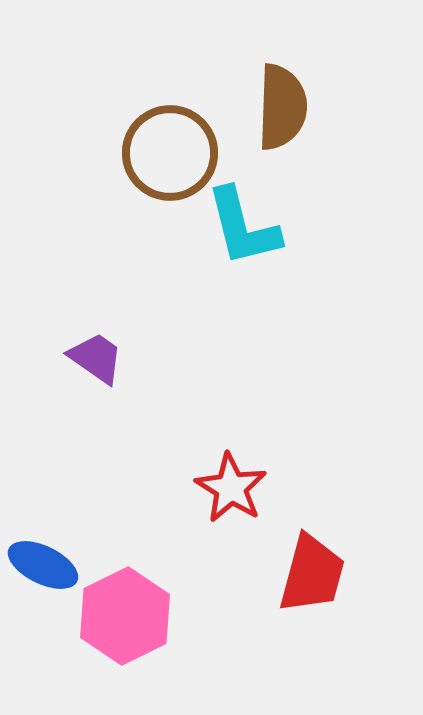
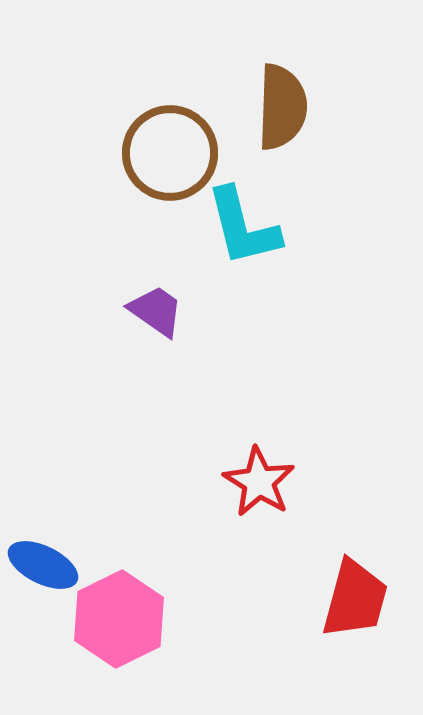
purple trapezoid: moved 60 px right, 47 px up
red star: moved 28 px right, 6 px up
red trapezoid: moved 43 px right, 25 px down
pink hexagon: moved 6 px left, 3 px down
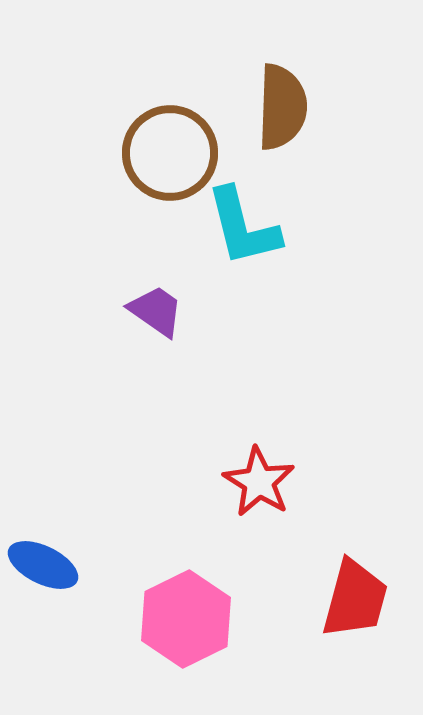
pink hexagon: moved 67 px right
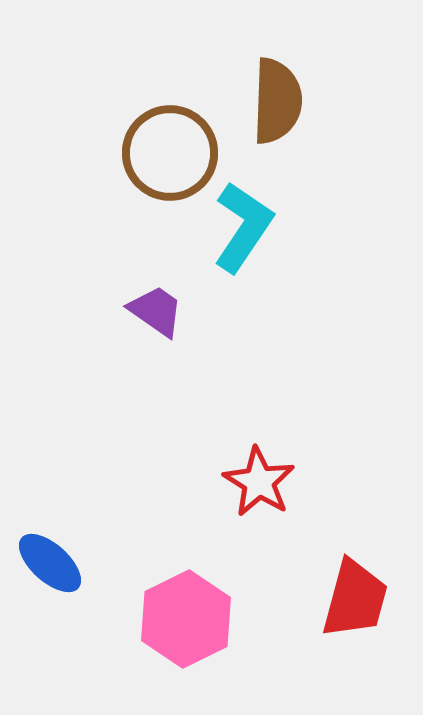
brown semicircle: moved 5 px left, 6 px up
cyan L-shape: rotated 132 degrees counterclockwise
blue ellipse: moved 7 px right, 2 px up; rotated 16 degrees clockwise
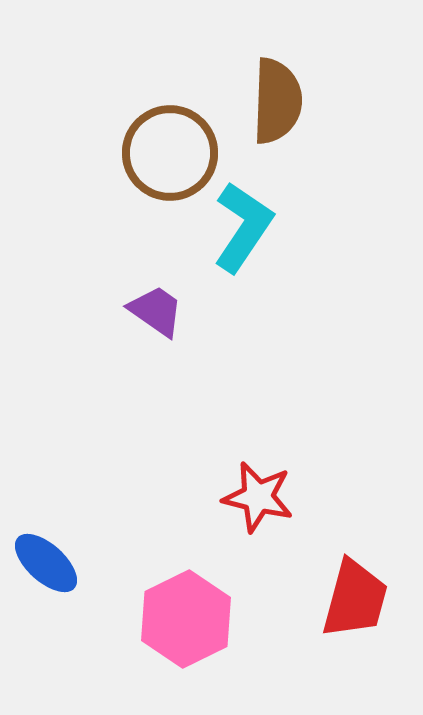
red star: moved 1 px left, 15 px down; rotated 18 degrees counterclockwise
blue ellipse: moved 4 px left
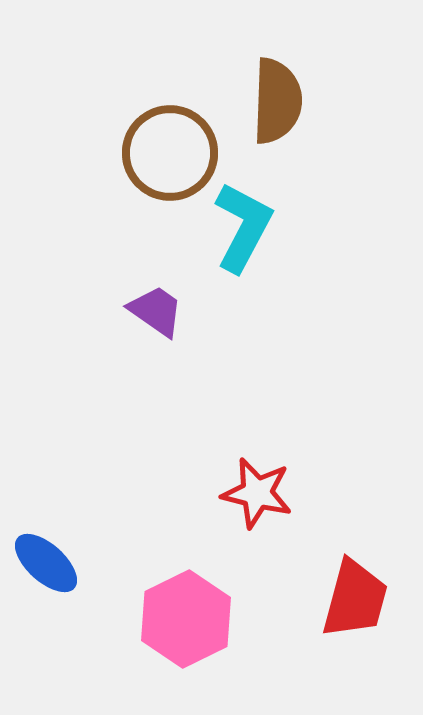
cyan L-shape: rotated 6 degrees counterclockwise
red star: moved 1 px left, 4 px up
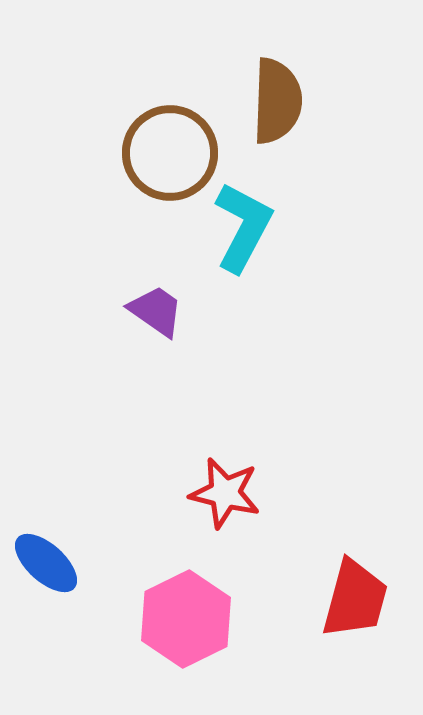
red star: moved 32 px left
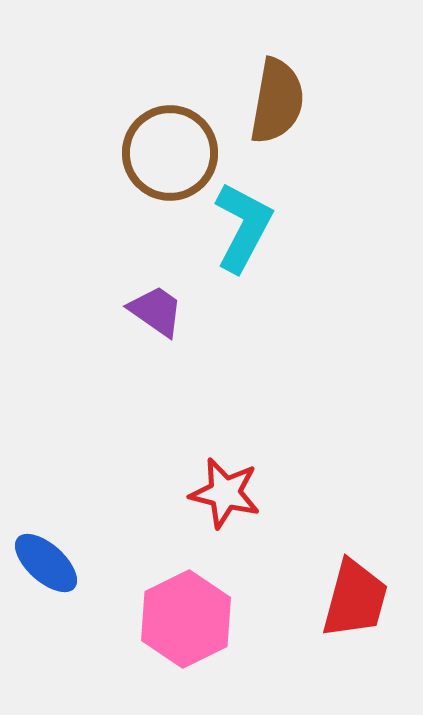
brown semicircle: rotated 8 degrees clockwise
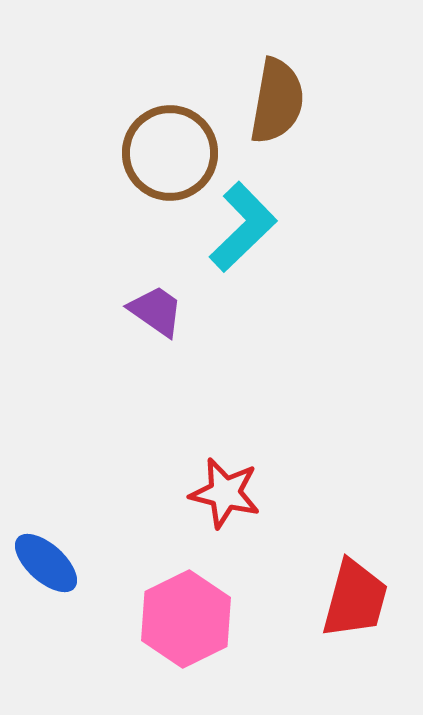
cyan L-shape: rotated 18 degrees clockwise
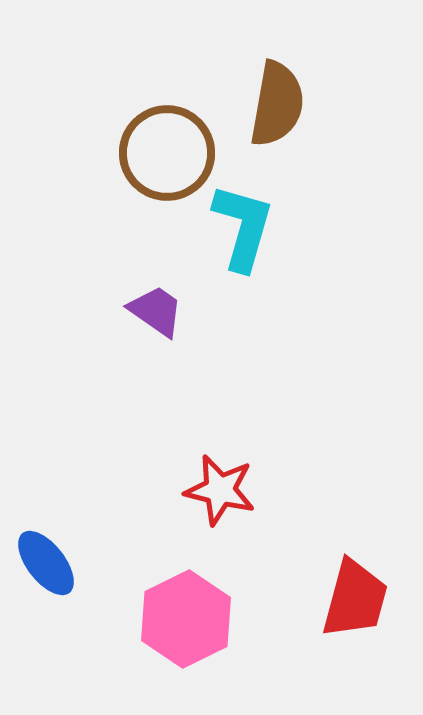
brown semicircle: moved 3 px down
brown circle: moved 3 px left
cyan L-shape: rotated 30 degrees counterclockwise
red star: moved 5 px left, 3 px up
blue ellipse: rotated 10 degrees clockwise
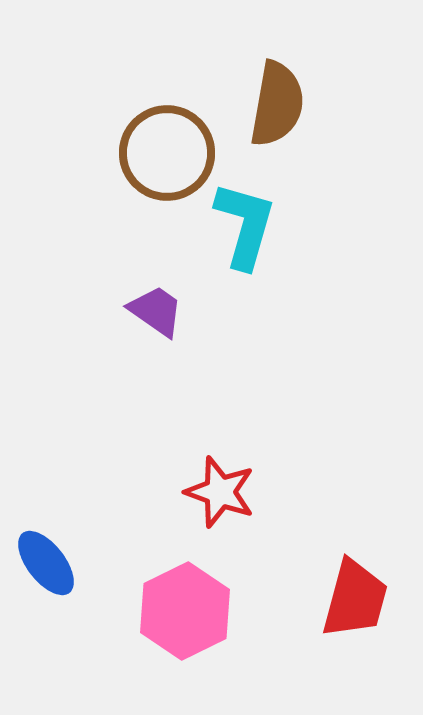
cyan L-shape: moved 2 px right, 2 px up
red star: moved 2 px down; rotated 6 degrees clockwise
pink hexagon: moved 1 px left, 8 px up
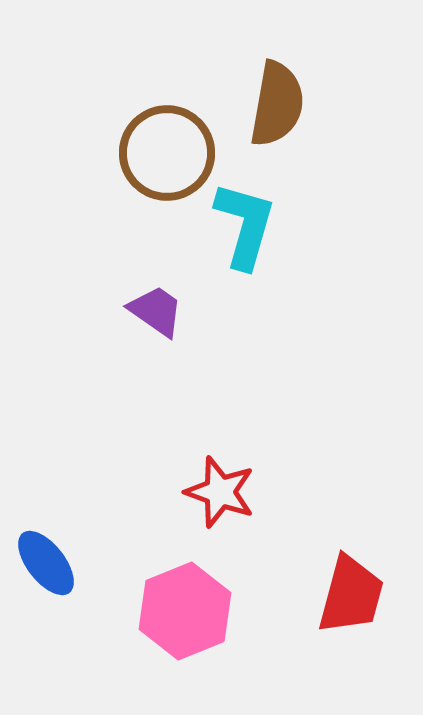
red trapezoid: moved 4 px left, 4 px up
pink hexagon: rotated 4 degrees clockwise
